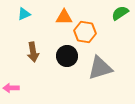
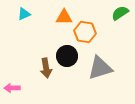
brown arrow: moved 13 px right, 16 px down
pink arrow: moved 1 px right
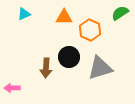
orange hexagon: moved 5 px right, 2 px up; rotated 15 degrees clockwise
black circle: moved 2 px right, 1 px down
brown arrow: rotated 12 degrees clockwise
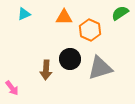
black circle: moved 1 px right, 2 px down
brown arrow: moved 2 px down
pink arrow: rotated 126 degrees counterclockwise
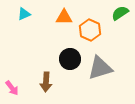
brown arrow: moved 12 px down
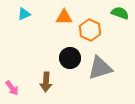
green semicircle: rotated 54 degrees clockwise
black circle: moved 1 px up
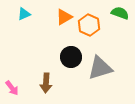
orange triangle: rotated 30 degrees counterclockwise
orange hexagon: moved 1 px left, 5 px up
black circle: moved 1 px right, 1 px up
brown arrow: moved 1 px down
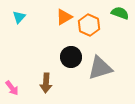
cyan triangle: moved 5 px left, 3 px down; rotated 24 degrees counterclockwise
